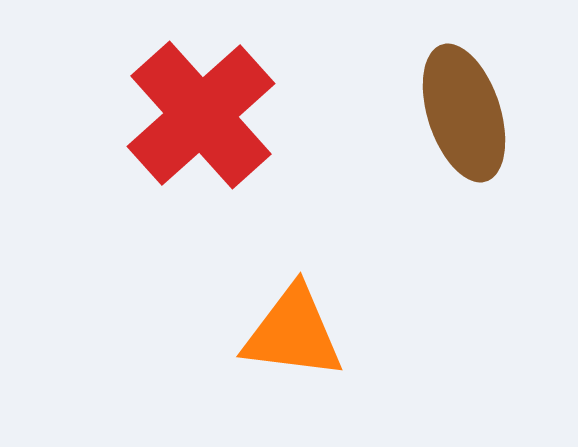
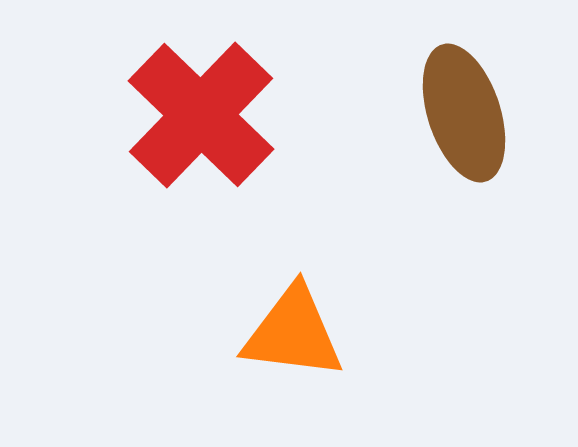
red cross: rotated 4 degrees counterclockwise
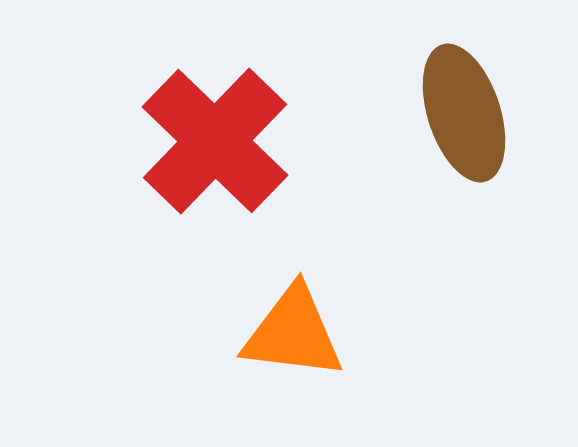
red cross: moved 14 px right, 26 px down
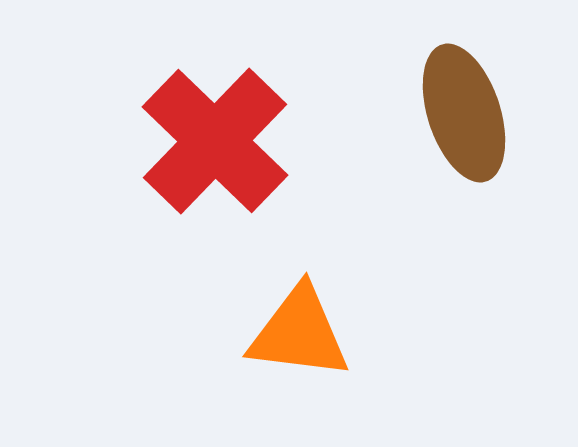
orange triangle: moved 6 px right
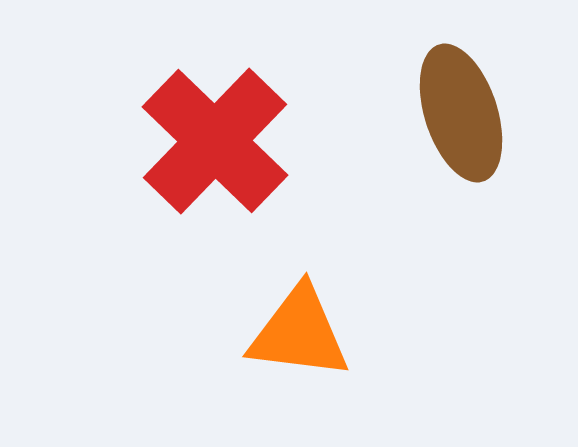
brown ellipse: moved 3 px left
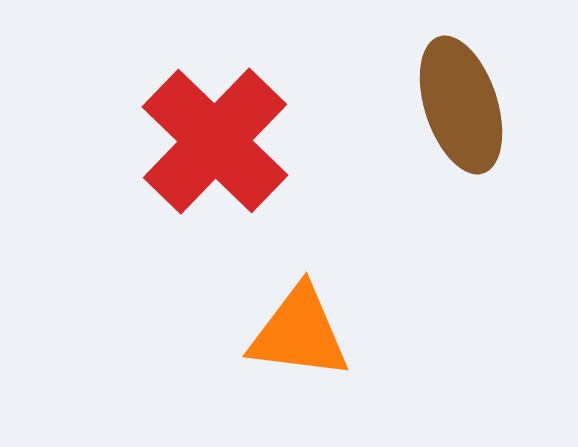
brown ellipse: moved 8 px up
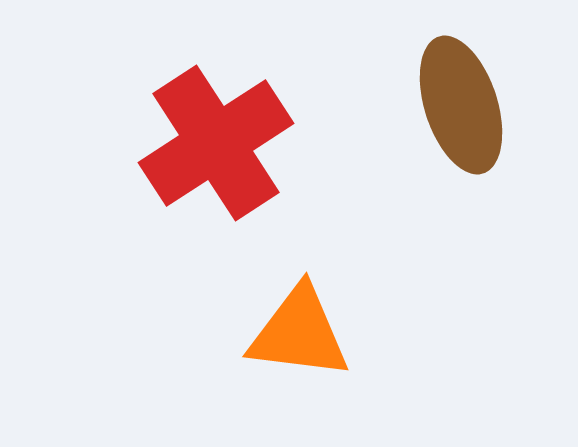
red cross: moved 1 px right, 2 px down; rotated 13 degrees clockwise
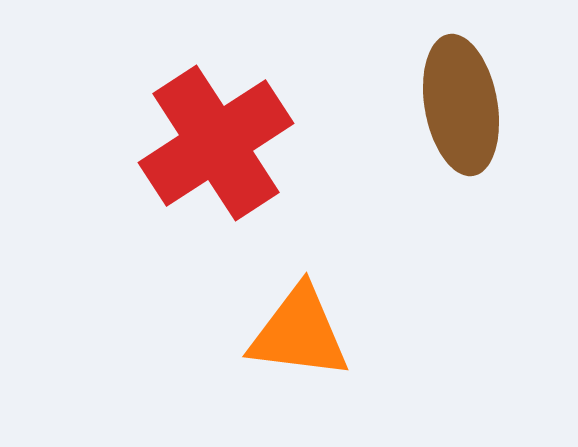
brown ellipse: rotated 8 degrees clockwise
